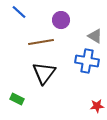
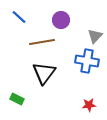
blue line: moved 5 px down
gray triangle: rotated 42 degrees clockwise
brown line: moved 1 px right
red star: moved 8 px left, 1 px up
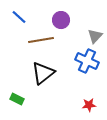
brown line: moved 1 px left, 2 px up
blue cross: rotated 15 degrees clockwise
black triangle: moved 1 px left; rotated 15 degrees clockwise
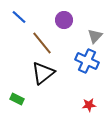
purple circle: moved 3 px right
brown line: moved 1 px right, 3 px down; rotated 60 degrees clockwise
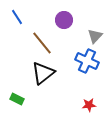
blue line: moved 2 px left; rotated 14 degrees clockwise
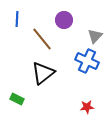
blue line: moved 2 px down; rotated 35 degrees clockwise
brown line: moved 4 px up
red star: moved 2 px left, 2 px down
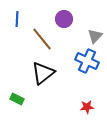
purple circle: moved 1 px up
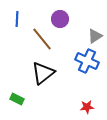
purple circle: moved 4 px left
gray triangle: rotated 14 degrees clockwise
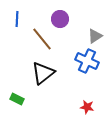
red star: rotated 16 degrees clockwise
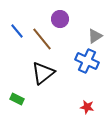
blue line: moved 12 px down; rotated 42 degrees counterclockwise
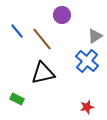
purple circle: moved 2 px right, 4 px up
blue cross: rotated 15 degrees clockwise
black triangle: rotated 25 degrees clockwise
red star: rotated 24 degrees counterclockwise
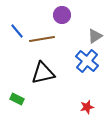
brown line: rotated 60 degrees counterclockwise
